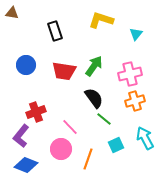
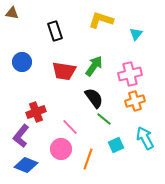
blue circle: moved 4 px left, 3 px up
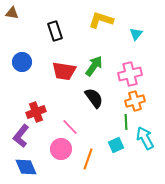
green line: moved 22 px right, 3 px down; rotated 49 degrees clockwise
blue diamond: moved 2 px down; rotated 45 degrees clockwise
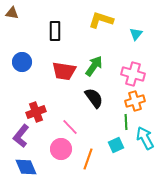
black rectangle: rotated 18 degrees clockwise
pink cross: moved 3 px right; rotated 30 degrees clockwise
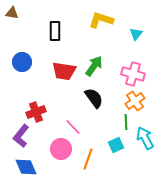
orange cross: rotated 18 degrees counterclockwise
pink line: moved 3 px right
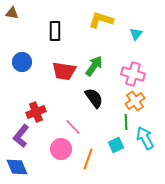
blue diamond: moved 9 px left
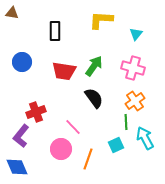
yellow L-shape: rotated 15 degrees counterclockwise
pink cross: moved 6 px up
